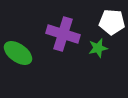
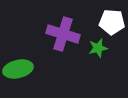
green ellipse: moved 16 px down; rotated 48 degrees counterclockwise
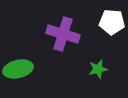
green star: moved 21 px down
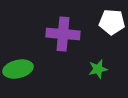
purple cross: rotated 12 degrees counterclockwise
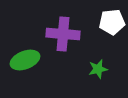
white pentagon: rotated 10 degrees counterclockwise
green ellipse: moved 7 px right, 9 px up; rotated 8 degrees counterclockwise
